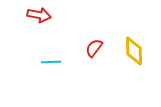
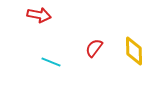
cyan line: rotated 24 degrees clockwise
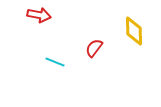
yellow diamond: moved 20 px up
cyan line: moved 4 px right
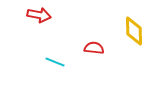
red semicircle: rotated 60 degrees clockwise
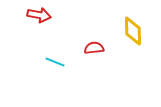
yellow diamond: moved 1 px left
red semicircle: rotated 12 degrees counterclockwise
